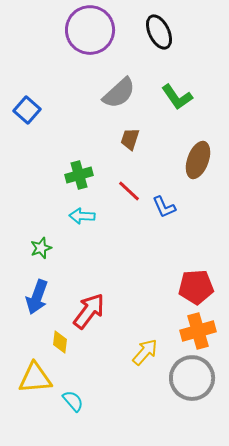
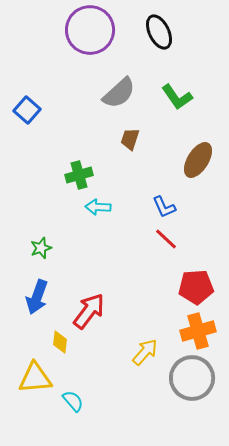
brown ellipse: rotated 12 degrees clockwise
red line: moved 37 px right, 48 px down
cyan arrow: moved 16 px right, 9 px up
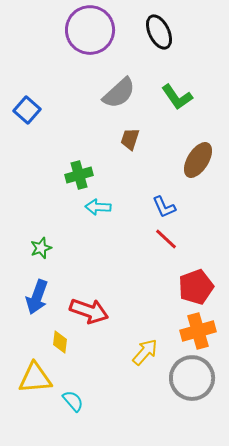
red pentagon: rotated 16 degrees counterclockwise
red arrow: rotated 72 degrees clockwise
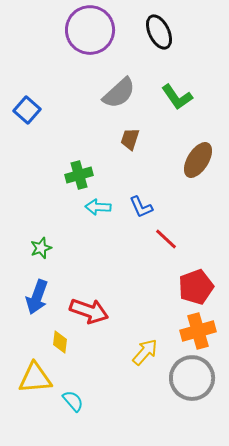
blue L-shape: moved 23 px left
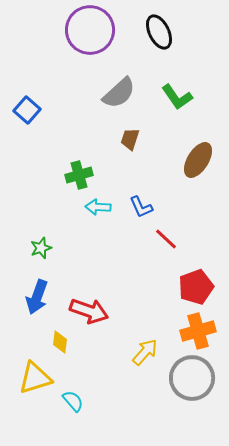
yellow triangle: rotated 12 degrees counterclockwise
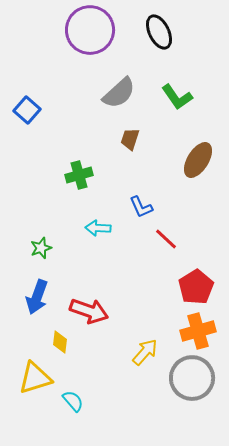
cyan arrow: moved 21 px down
red pentagon: rotated 12 degrees counterclockwise
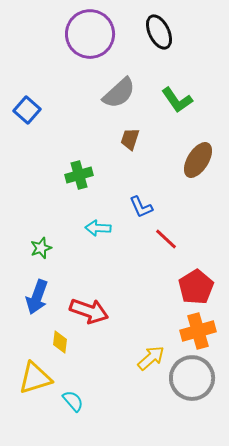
purple circle: moved 4 px down
green L-shape: moved 3 px down
yellow arrow: moved 6 px right, 6 px down; rotated 8 degrees clockwise
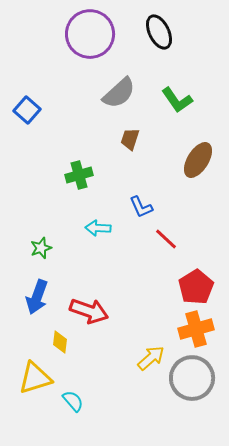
orange cross: moved 2 px left, 2 px up
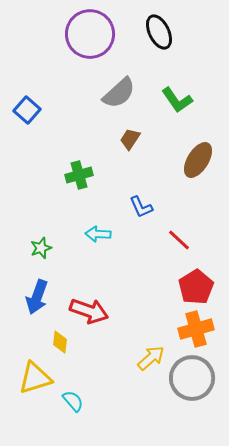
brown trapezoid: rotated 15 degrees clockwise
cyan arrow: moved 6 px down
red line: moved 13 px right, 1 px down
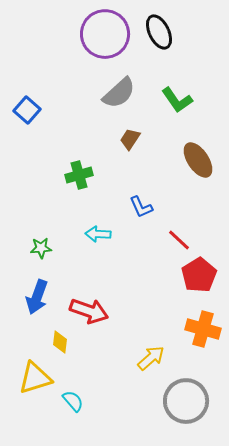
purple circle: moved 15 px right
brown ellipse: rotated 66 degrees counterclockwise
green star: rotated 15 degrees clockwise
red pentagon: moved 3 px right, 12 px up
orange cross: moved 7 px right; rotated 32 degrees clockwise
gray circle: moved 6 px left, 23 px down
